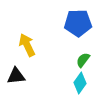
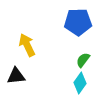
blue pentagon: moved 1 px up
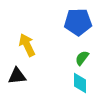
green semicircle: moved 1 px left, 2 px up
black triangle: moved 1 px right
cyan diamond: rotated 35 degrees counterclockwise
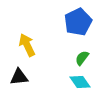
blue pentagon: rotated 24 degrees counterclockwise
black triangle: moved 2 px right, 1 px down
cyan diamond: moved 1 px up; rotated 35 degrees counterclockwise
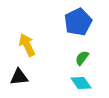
cyan diamond: moved 1 px right, 1 px down
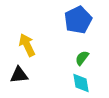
blue pentagon: moved 2 px up
black triangle: moved 2 px up
cyan diamond: rotated 25 degrees clockwise
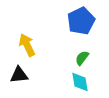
blue pentagon: moved 3 px right, 1 px down
cyan diamond: moved 1 px left, 1 px up
